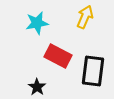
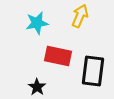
yellow arrow: moved 5 px left, 1 px up
red rectangle: rotated 16 degrees counterclockwise
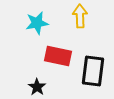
yellow arrow: rotated 25 degrees counterclockwise
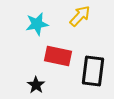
yellow arrow: rotated 45 degrees clockwise
cyan star: moved 1 px down
black star: moved 1 px left, 2 px up
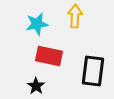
yellow arrow: moved 5 px left; rotated 40 degrees counterclockwise
red rectangle: moved 9 px left
black star: moved 1 px down
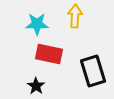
cyan star: rotated 10 degrees clockwise
red rectangle: moved 2 px up
black rectangle: rotated 24 degrees counterclockwise
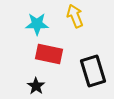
yellow arrow: rotated 25 degrees counterclockwise
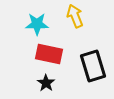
black rectangle: moved 5 px up
black star: moved 10 px right, 3 px up
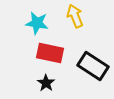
cyan star: moved 1 px up; rotated 10 degrees clockwise
red rectangle: moved 1 px right, 1 px up
black rectangle: rotated 40 degrees counterclockwise
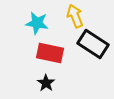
black rectangle: moved 22 px up
